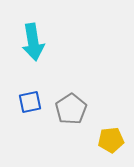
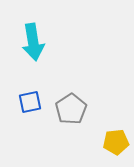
yellow pentagon: moved 5 px right, 2 px down
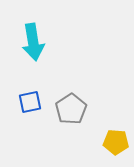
yellow pentagon: rotated 10 degrees clockwise
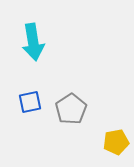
yellow pentagon: rotated 15 degrees counterclockwise
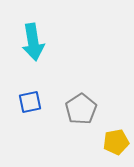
gray pentagon: moved 10 px right
